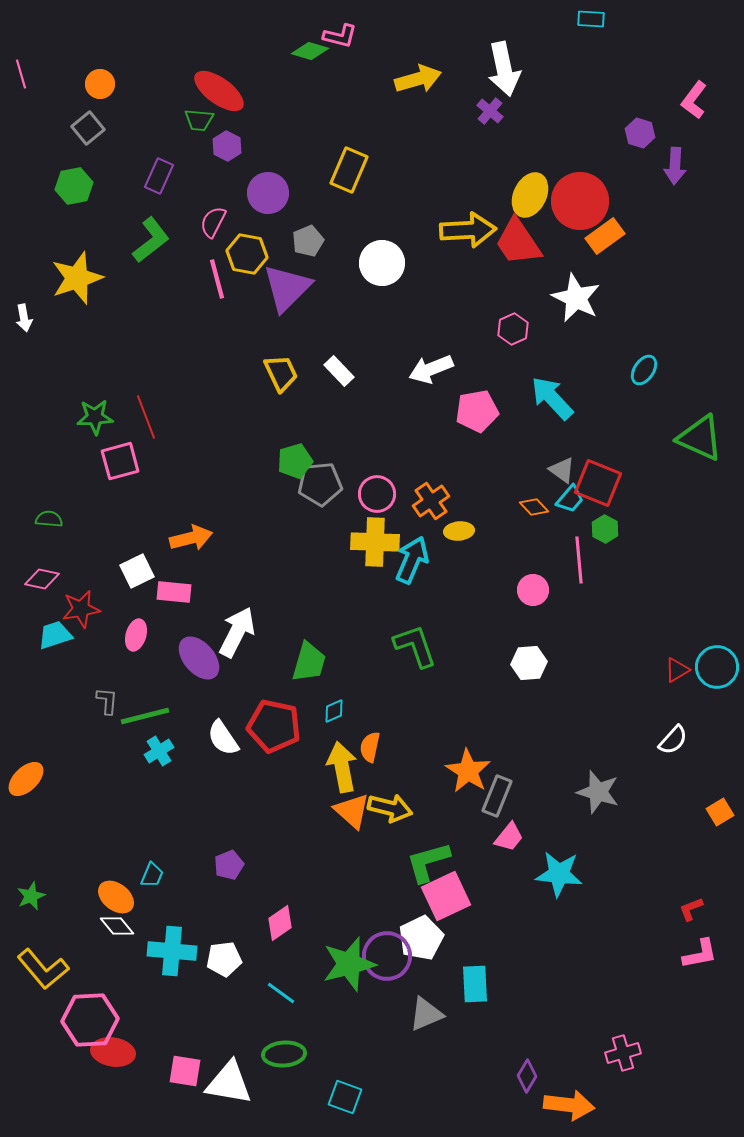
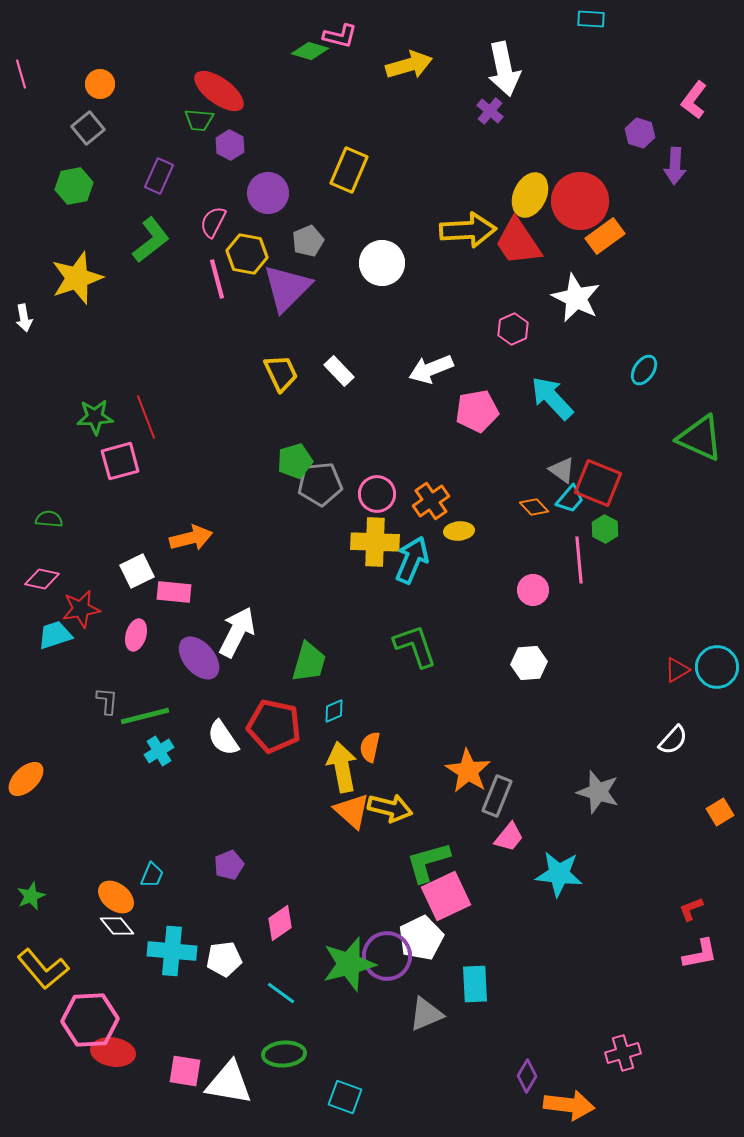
yellow arrow at (418, 79): moved 9 px left, 14 px up
purple hexagon at (227, 146): moved 3 px right, 1 px up
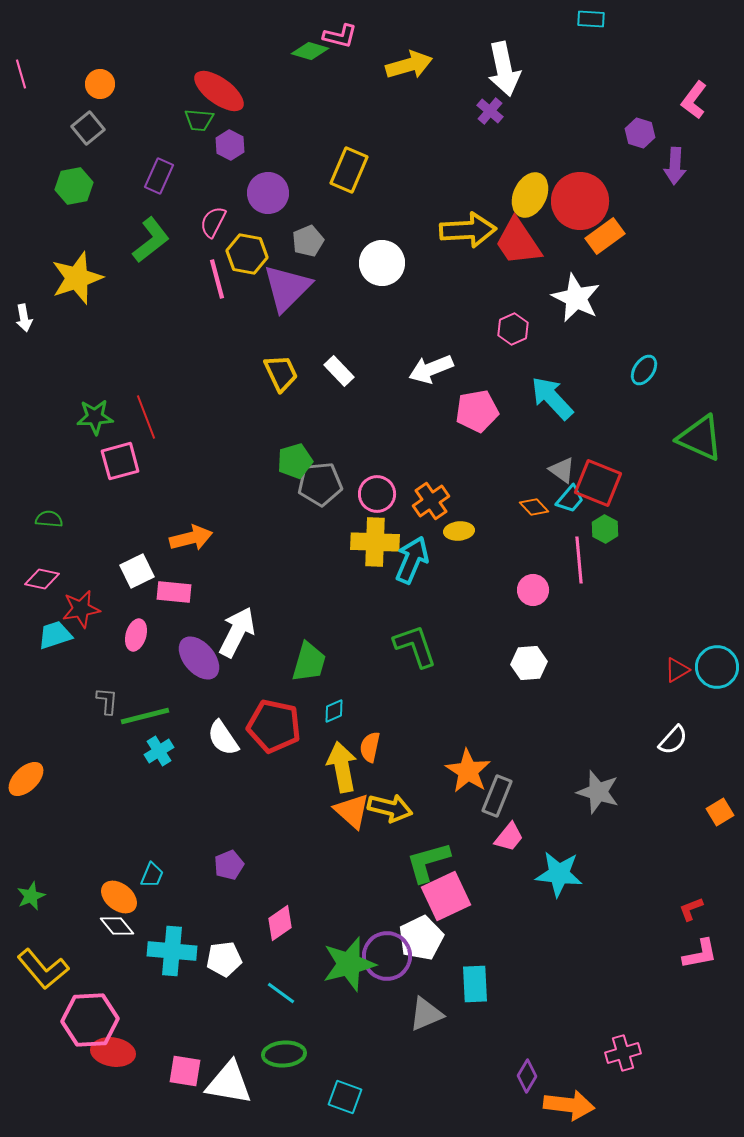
orange ellipse at (116, 897): moved 3 px right
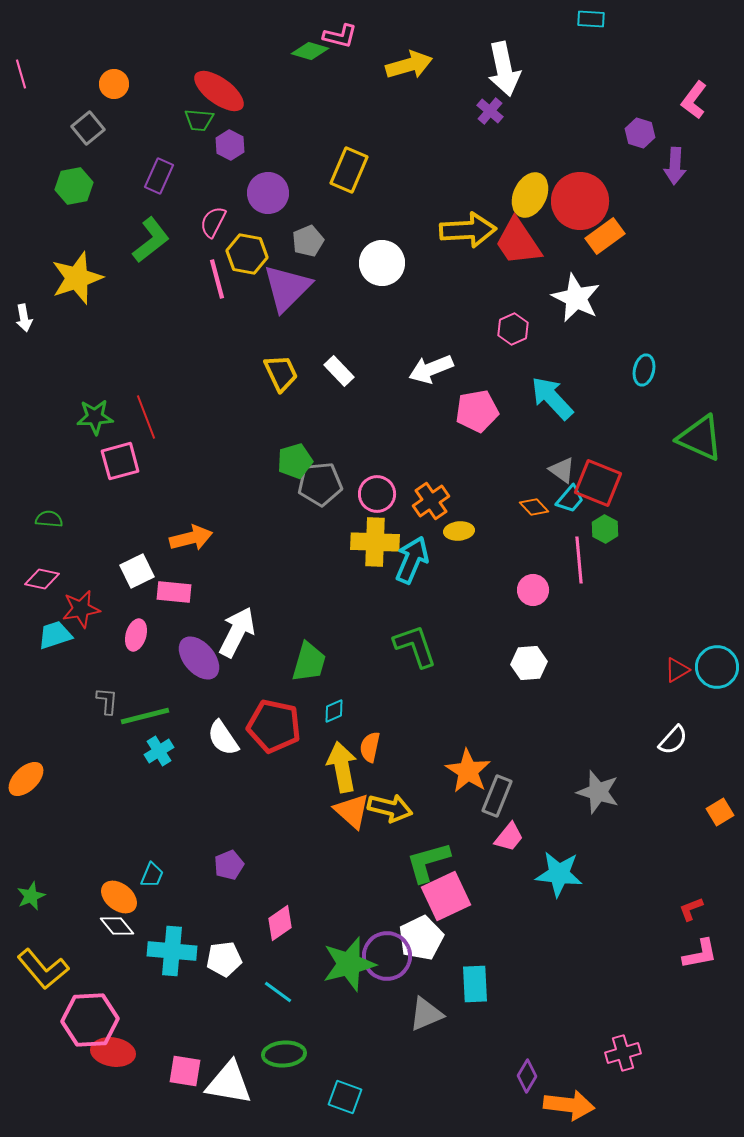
orange circle at (100, 84): moved 14 px right
cyan ellipse at (644, 370): rotated 20 degrees counterclockwise
cyan line at (281, 993): moved 3 px left, 1 px up
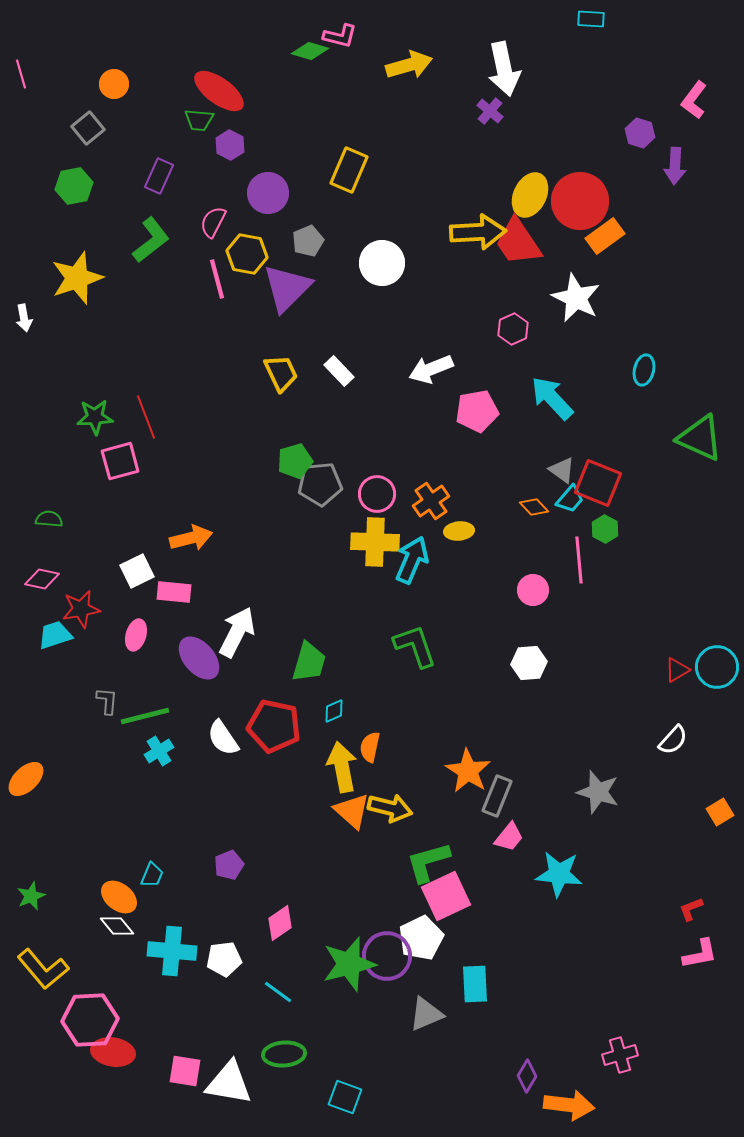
yellow arrow at (468, 230): moved 10 px right, 2 px down
pink cross at (623, 1053): moved 3 px left, 2 px down
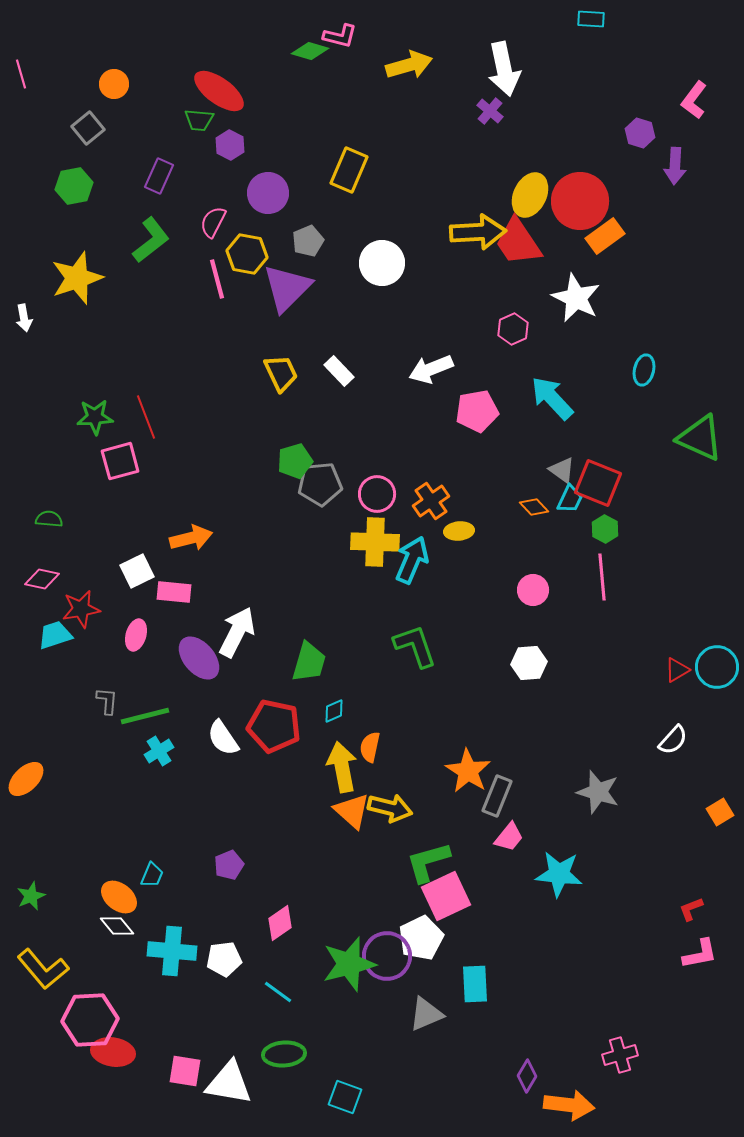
cyan trapezoid at (570, 499): rotated 16 degrees counterclockwise
pink line at (579, 560): moved 23 px right, 17 px down
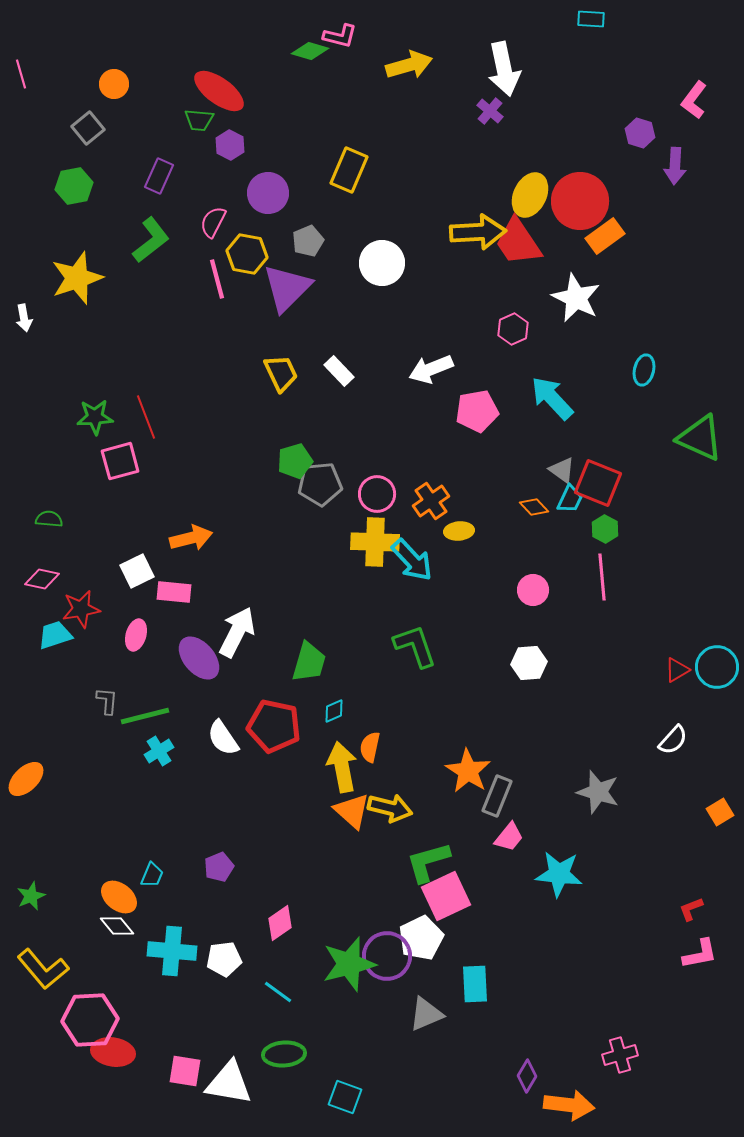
cyan arrow at (412, 560): rotated 114 degrees clockwise
purple pentagon at (229, 865): moved 10 px left, 2 px down
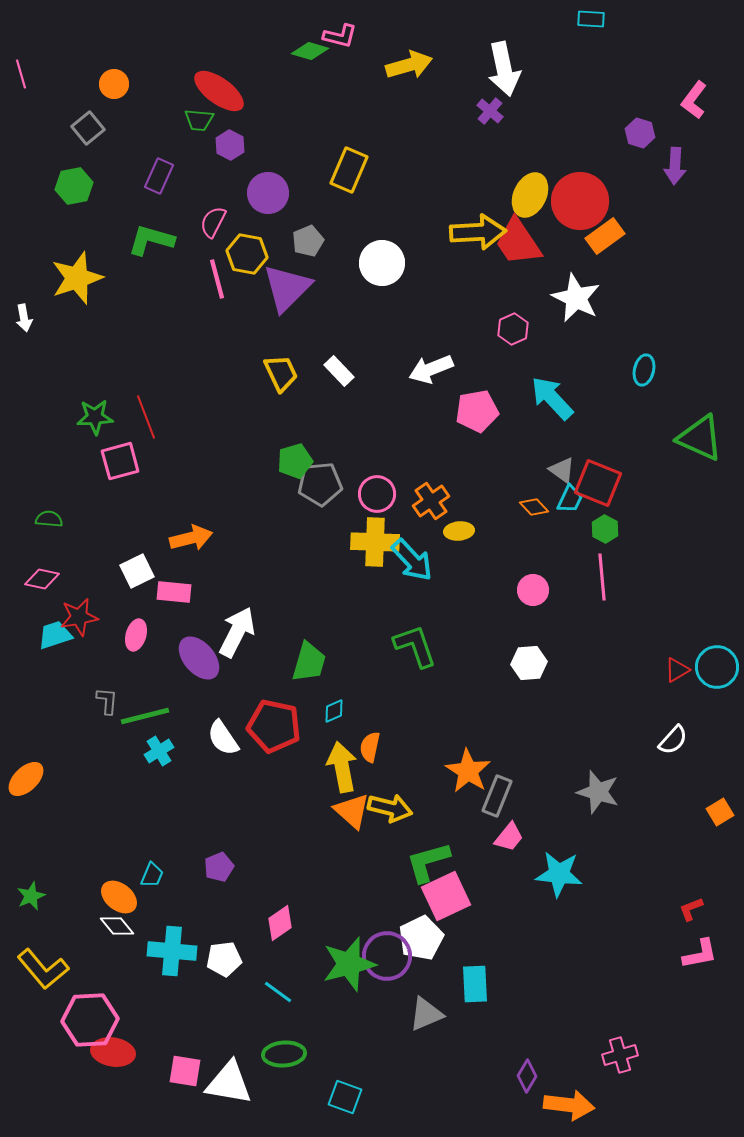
green L-shape at (151, 240): rotated 126 degrees counterclockwise
red star at (81, 609): moved 2 px left, 8 px down
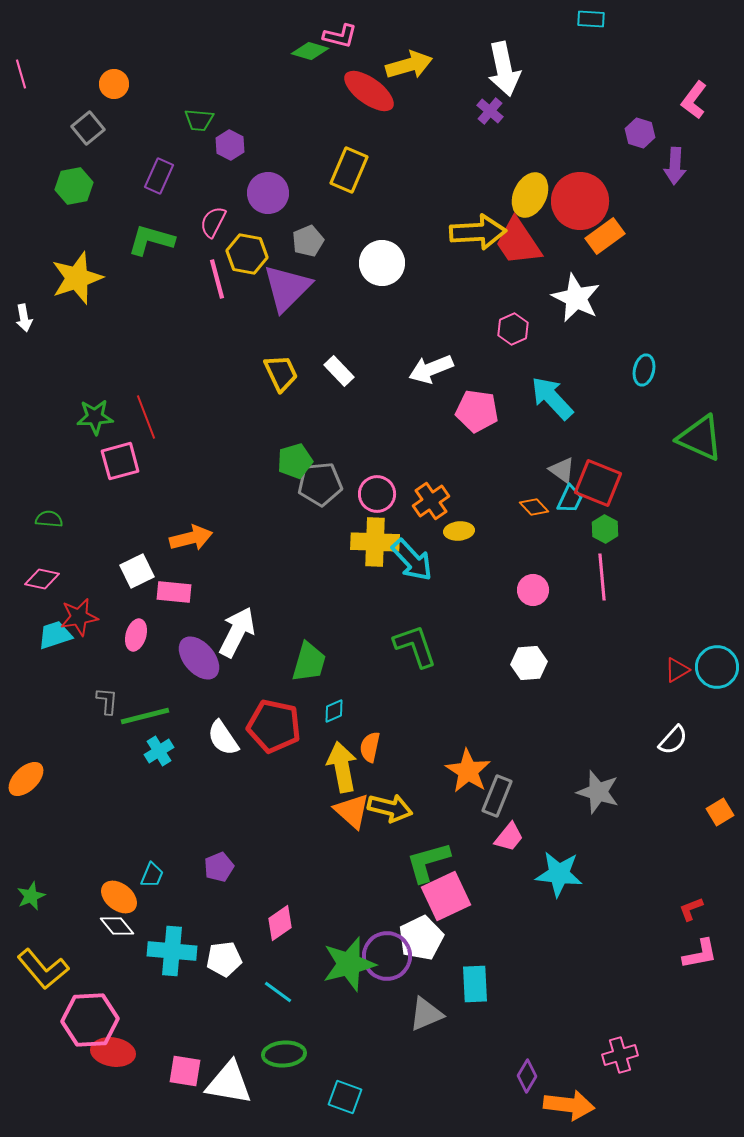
red ellipse at (219, 91): moved 150 px right
pink pentagon at (477, 411): rotated 18 degrees clockwise
